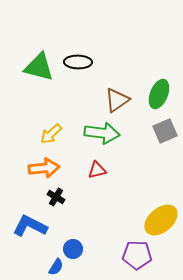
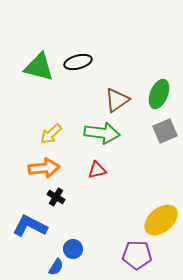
black ellipse: rotated 16 degrees counterclockwise
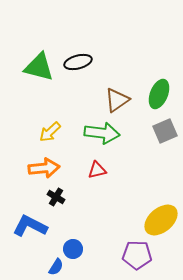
yellow arrow: moved 1 px left, 2 px up
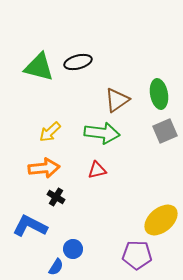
green ellipse: rotated 32 degrees counterclockwise
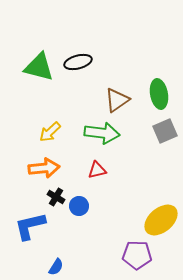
blue L-shape: rotated 40 degrees counterclockwise
blue circle: moved 6 px right, 43 px up
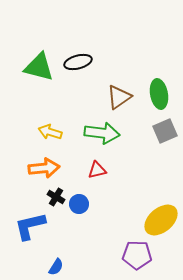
brown triangle: moved 2 px right, 3 px up
yellow arrow: rotated 60 degrees clockwise
blue circle: moved 2 px up
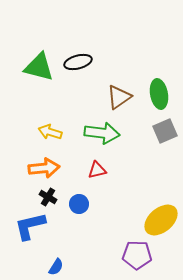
black cross: moved 8 px left
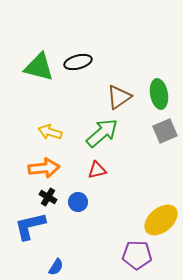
green arrow: rotated 48 degrees counterclockwise
blue circle: moved 1 px left, 2 px up
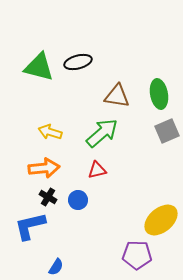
brown triangle: moved 2 px left, 1 px up; rotated 44 degrees clockwise
gray square: moved 2 px right
blue circle: moved 2 px up
